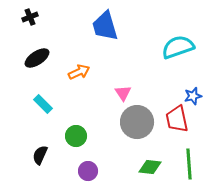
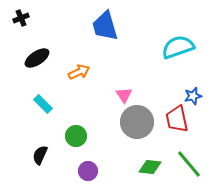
black cross: moved 9 px left, 1 px down
pink triangle: moved 1 px right, 2 px down
green line: rotated 36 degrees counterclockwise
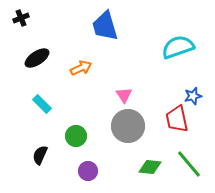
orange arrow: moved 2 px right, 4 px up
cyan rectangle: moved 1 px left
gray circle: moved 9 px left, 4 px down
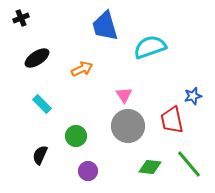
cyan semicircle: moved 28 px left
orange arrow: moved 1 px right, 1 px down
red trapezoid: moved 5 px left, 1 px down
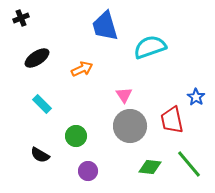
blue star: moved 3 px right, 1 px down; rotated 24 degrees counterclockwise
gray circle: moved 2 px right
black semicircle: rotated 84 degrees counterclockwise
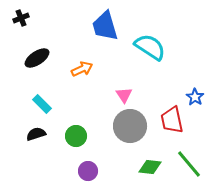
cyan semicircle: rotated 52 degrees clockwise
blue star: moved 1 px left
black semicircle: moved 4 px left, 21 px up; rotated 132 degrees clockwise
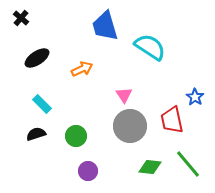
black cross: rotated 28 degrees counterclockwise
green line: moved 1 px left
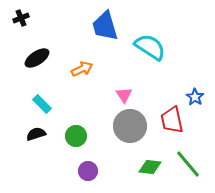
black cross: rotated 28 degrees clockwise
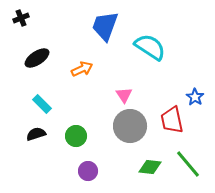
blue trapezoid: rotated 36 degrees clockwise
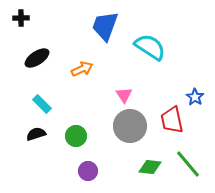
black cross: rotated 21 degrees clockwise
